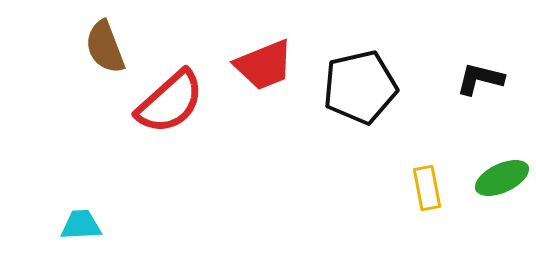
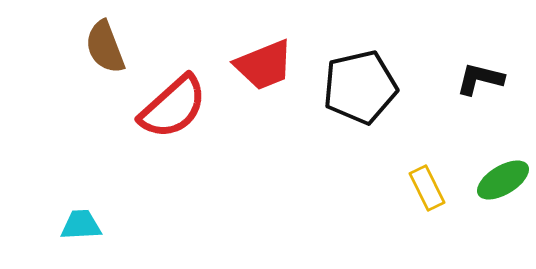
red semicircle: moved 3 px right, 5 px down
green ellipse: moved 1 px right, 2 px down; rotated 6 degrees counterclockwise
yellow rectangle: rotated 15 degrees counterclockwise
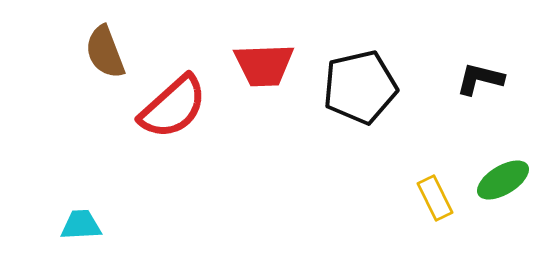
brown semicircle: moved 5 px down
red trapezoid: rotated 20 degrees clockwise
yellow rectangle: moved 8 px right, 10 px down
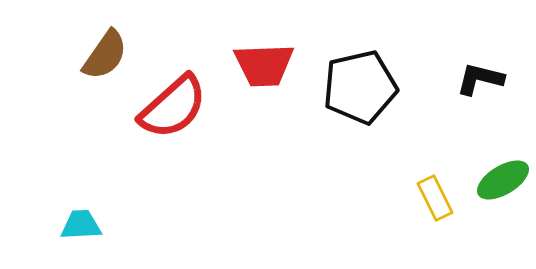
brown semicircle: moved 3 px down; rotated 124 degrees counterclockwise
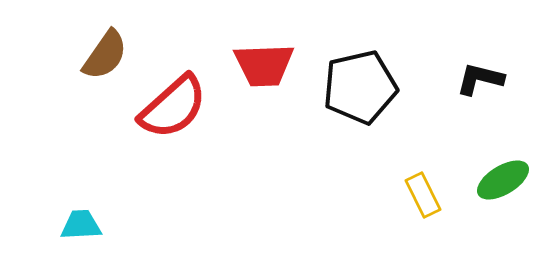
yellow rectangle: moved 12 px left, 3 px up
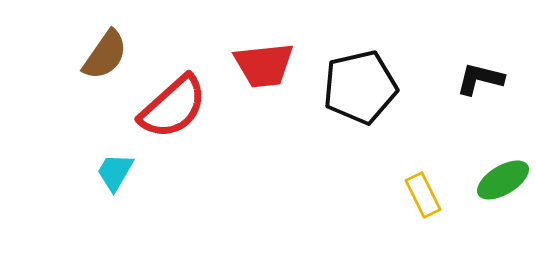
red trapezoid: rotated 4 degrees counterclockwise
cyan trapezoid: moved 34 px right, 53 px up; rotated 57 degrees counterclockwise
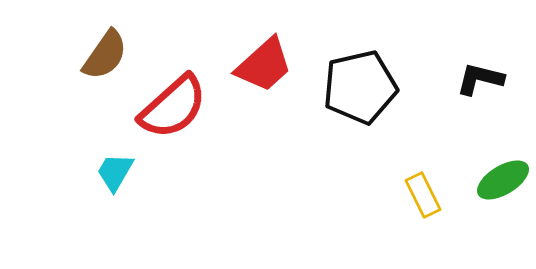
red trapezoid: rotated 36 degrees counterclockwise
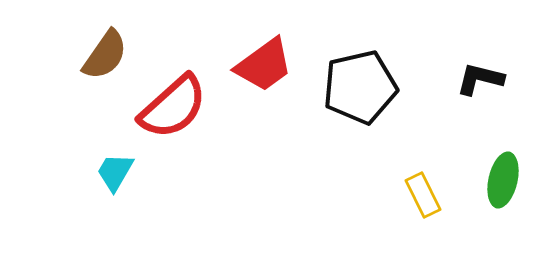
red trapezoid: rotated 6 degrees clockwise
green ellipse: rotated 46 degrees counterclockwise
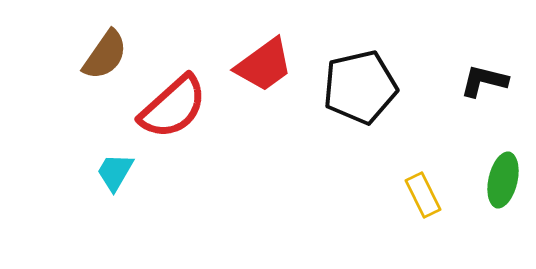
black L-shape: moved 4 px right, 2 px down
